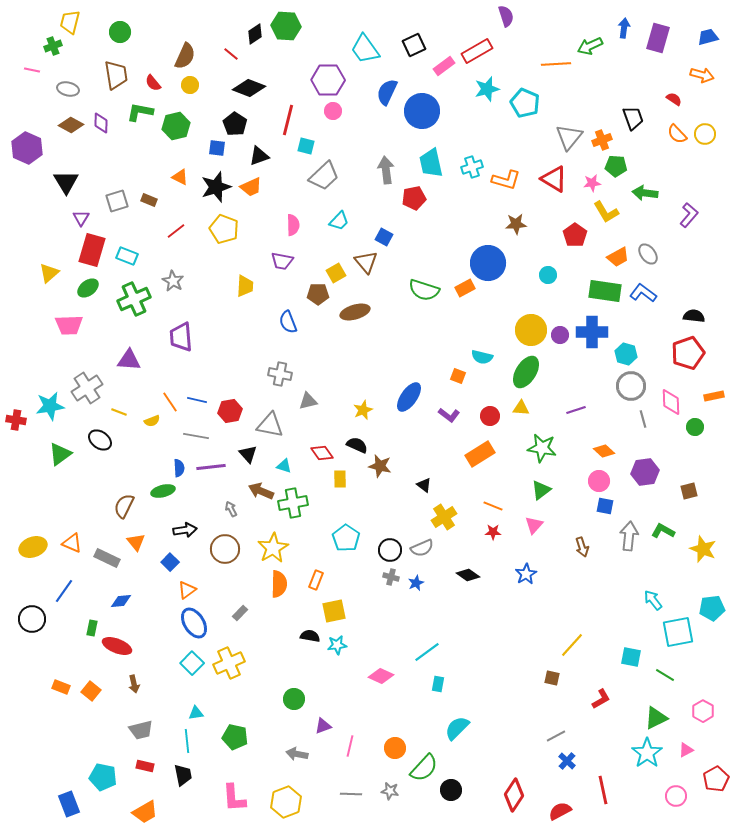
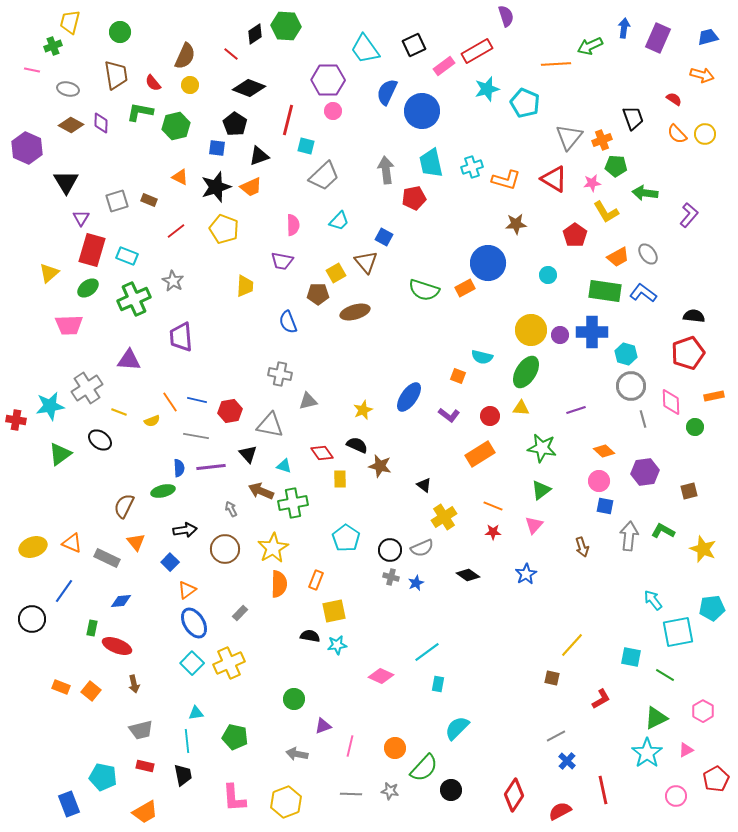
purple rectangle at (658, 38): rotated 8 degrees clockwise
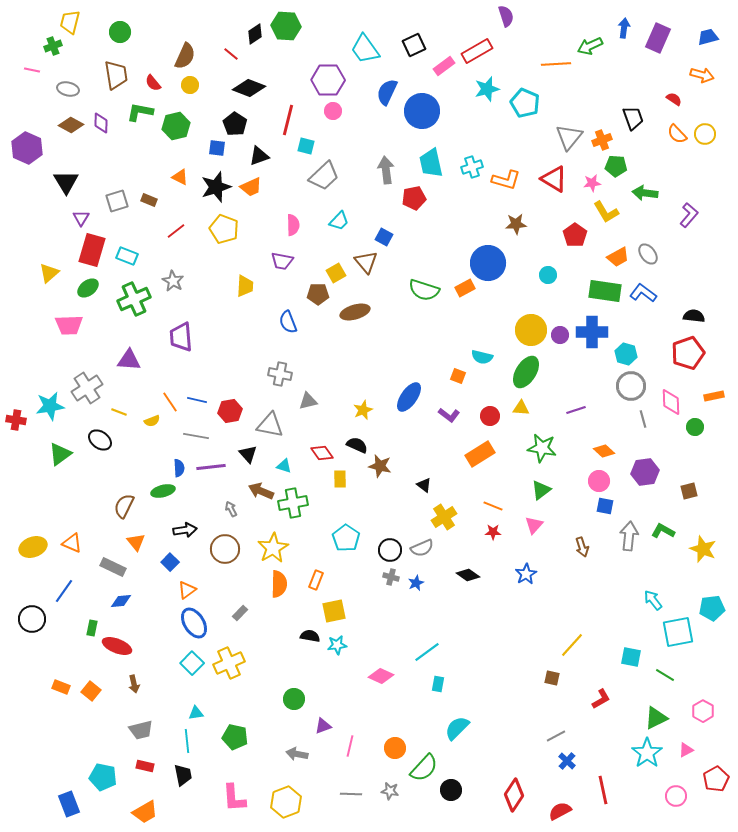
gray rectangle at (107, 558): moved 6 px right, 9 px down
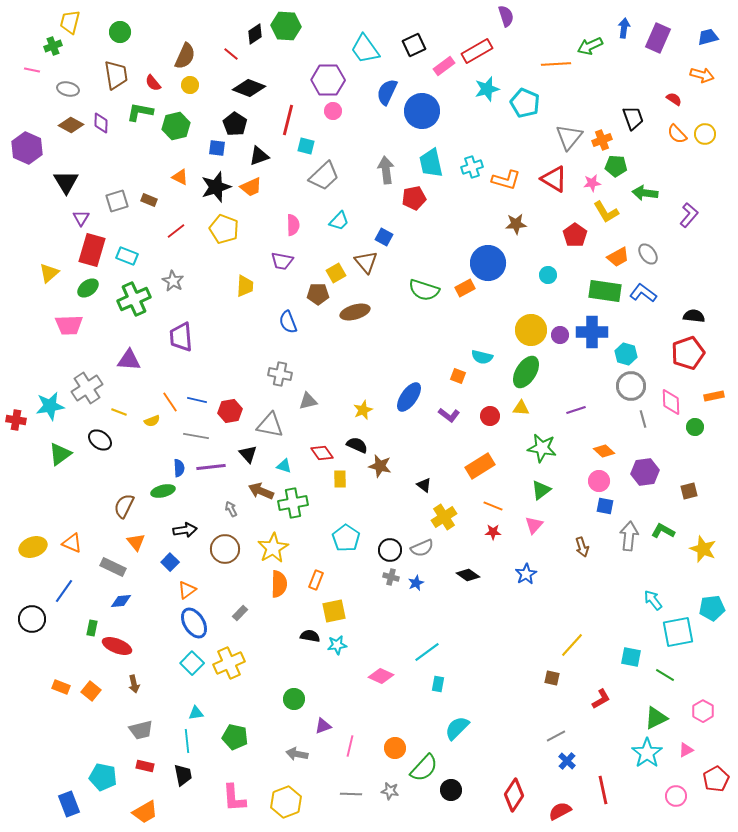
orange rectangle at (480, 454): moved 12 px down
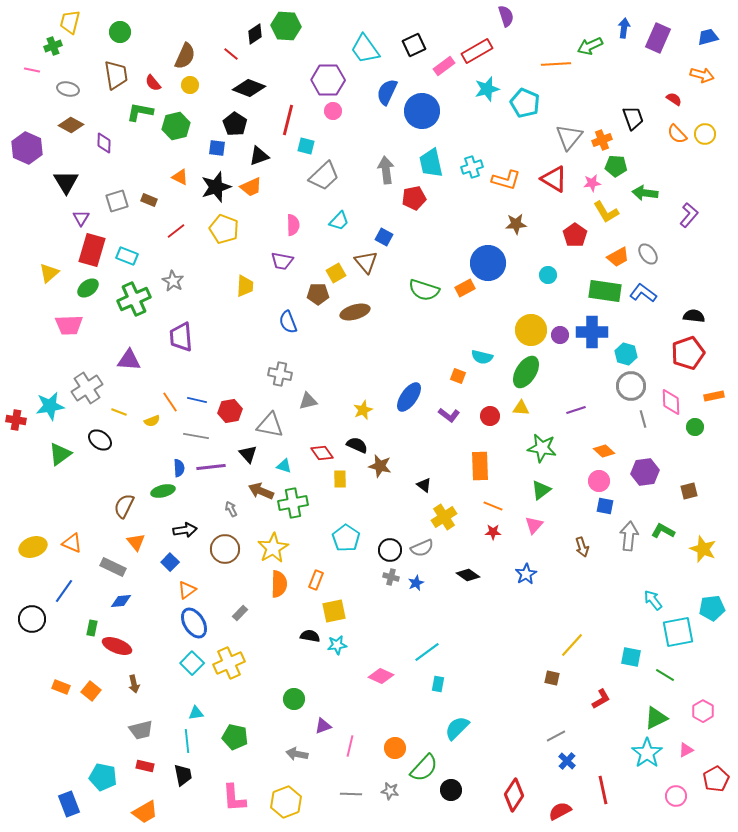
purple diamond at (101, 123): moved 3 px right, 20 px down
orange rectangle at (480, 466): rotated 60 degrees counterclockwise
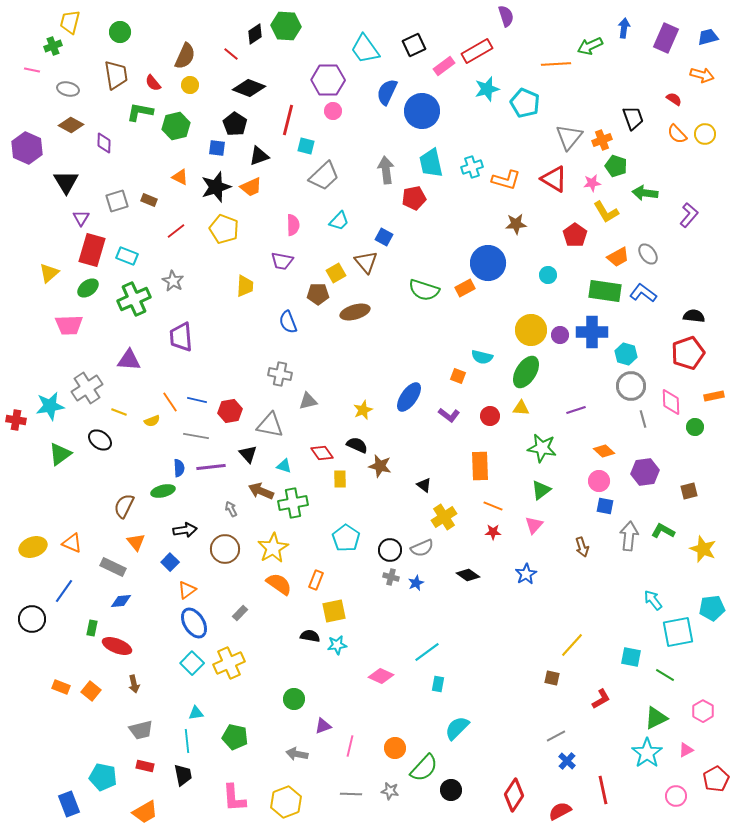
purple rectangle at (658, 38): moved 8 px right
green pentagon at (616, 166): rotated 15 degrees clockwise
orange semicircle at (279, 584): rotated 56 degrees counterclockwise
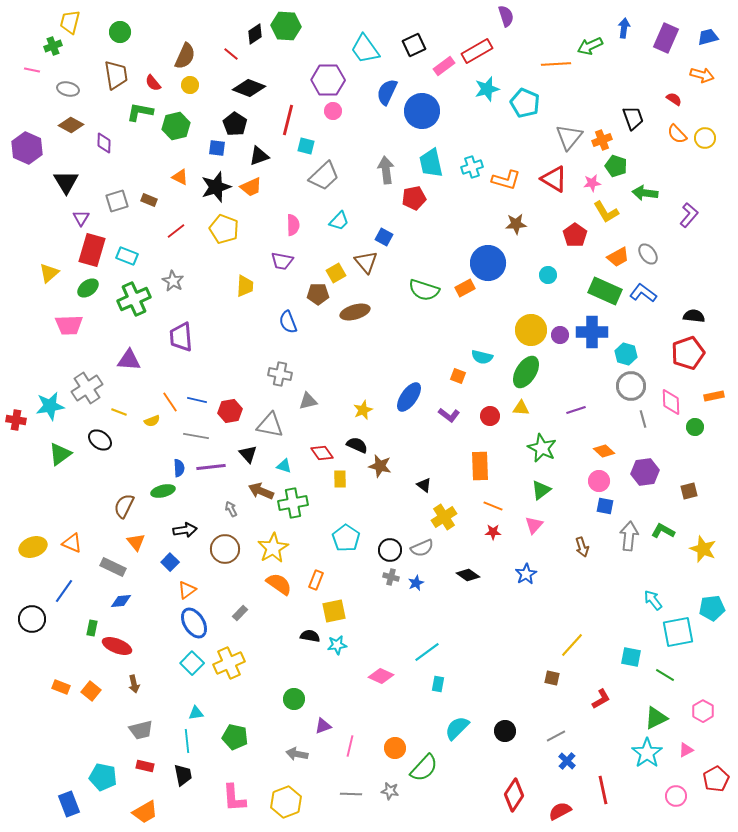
yellow circle at (705, 134): moved 4 px down
green rectangle at (605, 291): rotated 16 degrees clockwise
green star at (542, 448): rotated 16 degrees clockwise
black circle at (451, 790): moved 54 px right, 59 px up
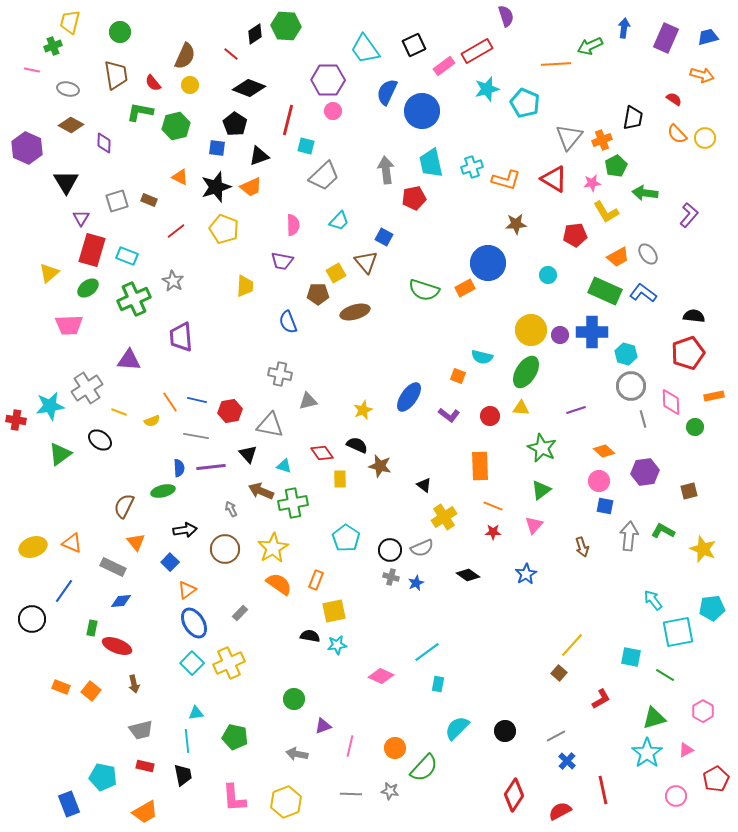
black trapezoid at (633, 118): rotated 30 degrees clockwise
green pentagon at (616, 166): rotated 25 degrees clockwise
red pentagon at (575, 235): rotated 30 degrees clockwise
brown square at (552, 678): moved 7 px right, 5 px up; rotated 28 degrees clockwise
green triangle at (656, 718): moved 2 px left; rotated 10 degrees clockwise
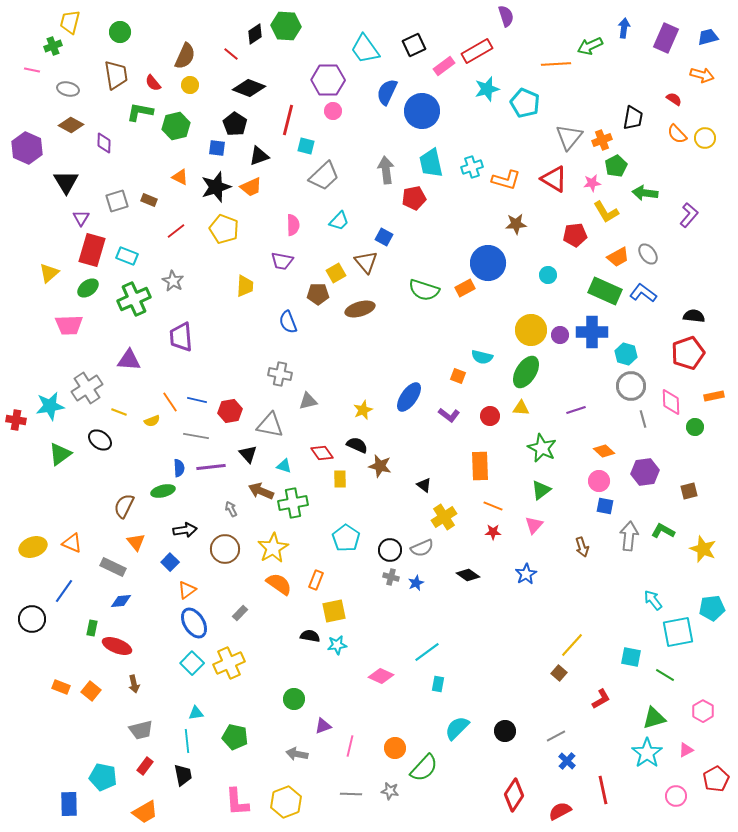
brown ellipse at (355, 312): moved 5 px right, 3 px up
red rectangle at (145, 766): rotated 66 degrees counterclockwise
pink L-shape at (234, 798): moved 3 px right, 4 px down
blue rectangle at (69, 804): rotated 20 degrees clockwise
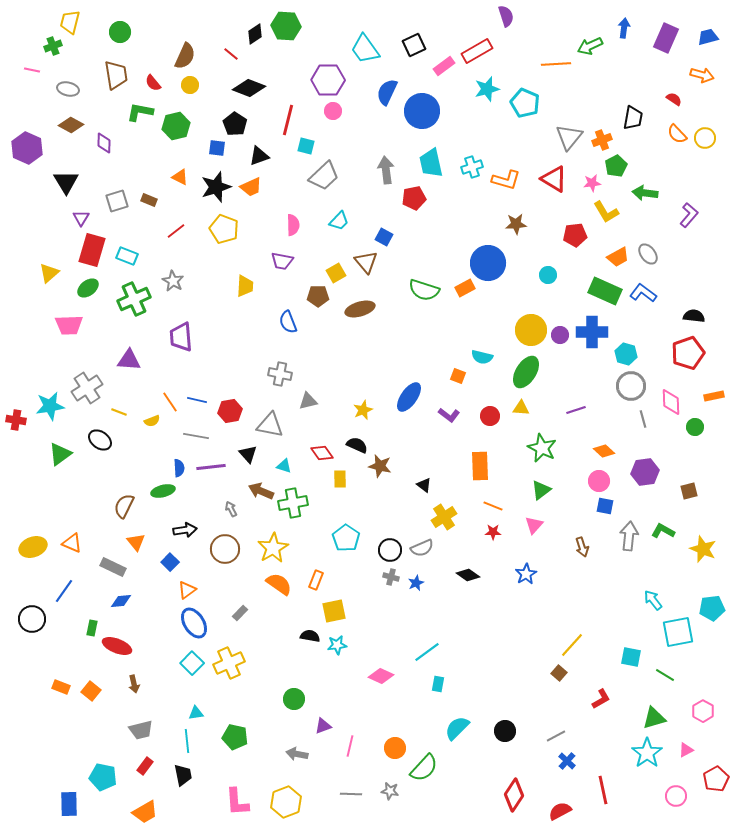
brown pentagon at (318, 294): moved 2 px down
